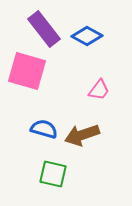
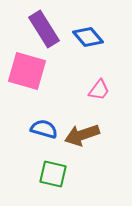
purple rectangle: rotated 6 degrees clockwise
blue diamond: moved 1 px right, 1 px down; rotated 20 degrees clockwise
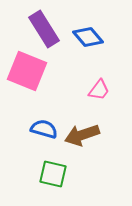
pink square: rotated 6 degrees clockwise
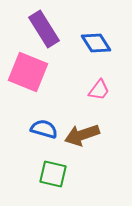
blue diamond: moved 8 px right, 6 px down; rotated 8 degrees clockwise
pink square: moved 1 px right, 1 px down
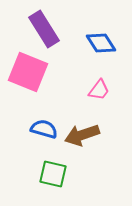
blue diamond: moved 5 px right
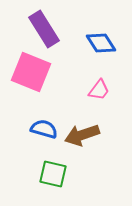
pink square: moved 3 px right
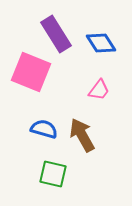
purple rectangle: moved 12 px right, 5 px down
brown arrow: rotated 80 degrees clockwise
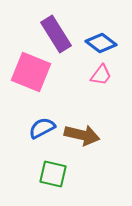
blue diamond: rotated 20 degrees counterclockwise
pink trapezoid: moved 2 px right, 15 px up
blue semicircle: moved 2 px left, 1 px up; rotated 44 degrees counterclockwise
brown arrow: rotated 132 degrees clockwise
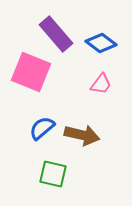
purple rectangle: rotated 9 degrees counterclockwise
pink trapezoid: moved 9 px down
blue semicircle: rotated 12 degrees counterclockwise
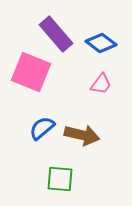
green square: moved 7 px right, 5 px down; rotated 8 degrees counterclockwise
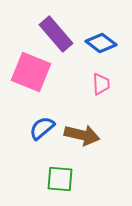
pink trapezoid: rotated 40 degrees counterclockwise
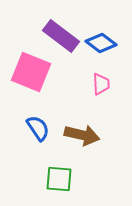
purple rectangle: moved 5 px right, 2 px down; rotated 12 degrees counterclockwise
blue semicircle: moved 4 px left; rotated 96 degrees clockwise
green square: moved 1 px left
